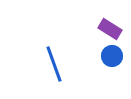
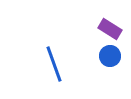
blue circle: moved 2 px left
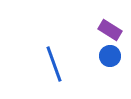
purple rectangle: moved 1 px down
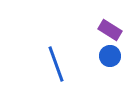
blue line: moved 2 px right
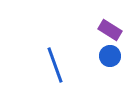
blue line: moved 1 px left, 1 px down
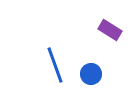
blue circle: moved 19 px left, 18 px down
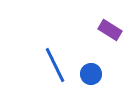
blue line: rotated 6 degrees counterclockwise
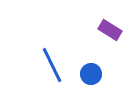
blue line: moved 3 px left
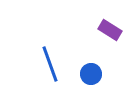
blue line: moved 2 px left, 1 px up; rotated 6 degrees clockwise
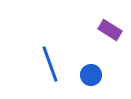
blue circle: moved 1 px down
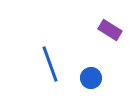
blue circle: moved 3 px down
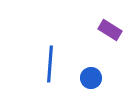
blue line: rotated 24 degrees clockwise
